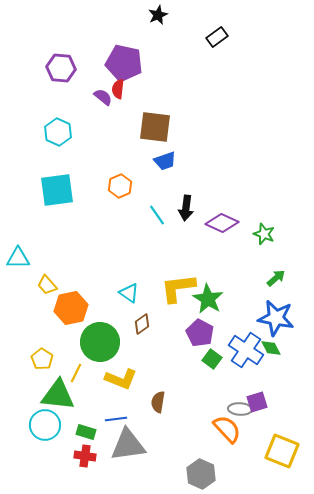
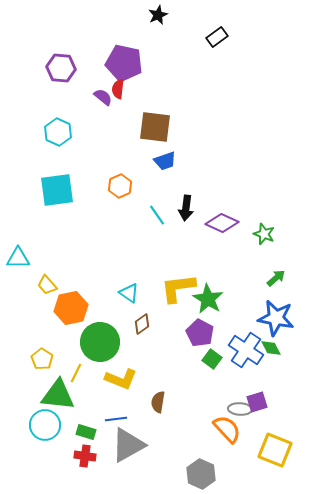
gray triangle at (128, 445): rotated 21 degrees counterclockwise
yellow square at (282, 451): moved 7 px left, 1 px up
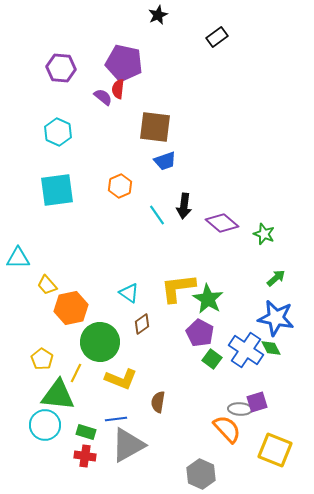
black arrow at (186, 208): moved 2 px left, 2 px up
purple diamond at (222, 223): rotated 16 degrees clockwise
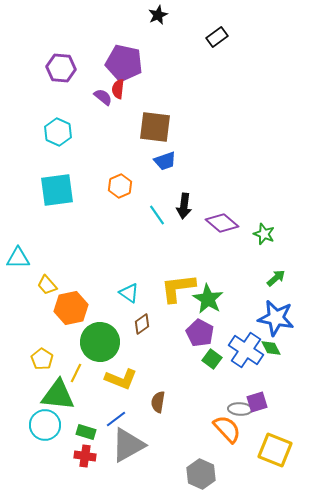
blue line at (116, 419): rotated 30 degrees counterclockwise
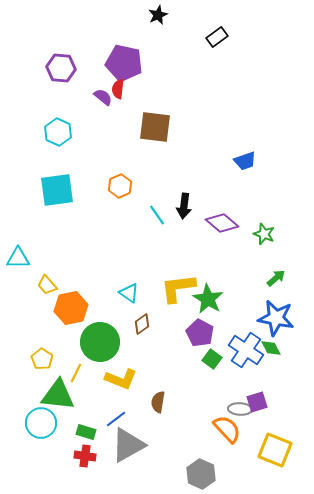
blue trapezoid at (165, 161): moved 80 px right
cyan circle at (45, 425): moved 4 px left, 2 px up
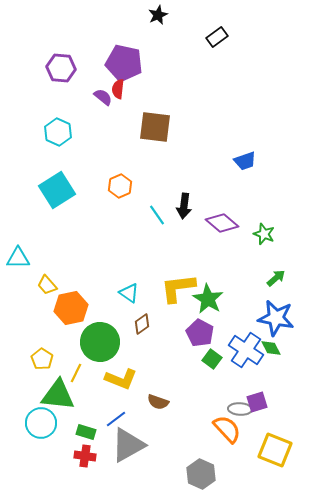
cyan square at (57, 190): rotated 24 degrees counterclockwise
brown semicircle at (158, 402): rotated 80 degrees counterclockwise
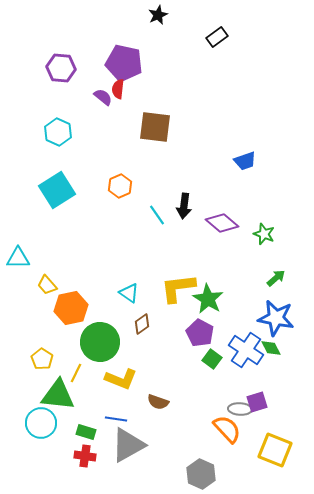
blue line at (116, 419): rotated 45 degrees clockwise
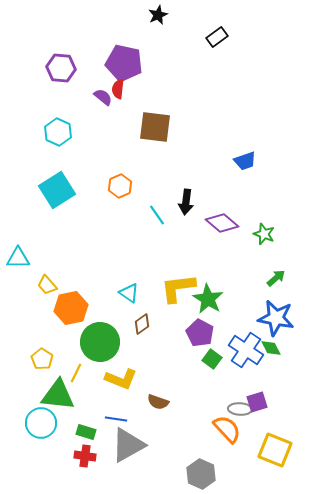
black arrow at (184, 206): moved 2 px right, 4 px up
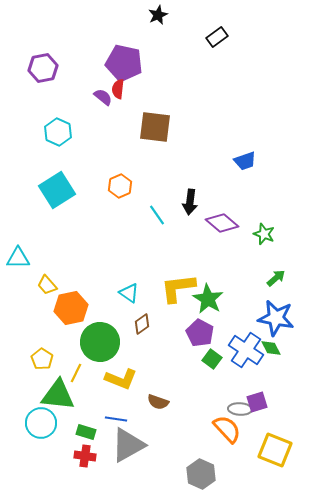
purple hexagon at (61, 68): moved 18 px left; rotated 16 degrees counterclockwise
black arrow at (186, 202): moved 4 px right
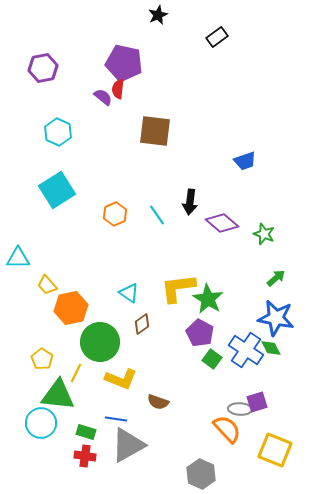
brown square at (155, 127): moved 4 px down
orange hexagon at (120, 186): moved 5 px left, 28 px down
